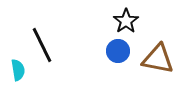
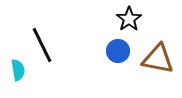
black star: moved 3 px right, 2 px up
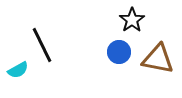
black star: moved 3 px right, 1 px down
blue circle: moved 1 px right, 1 px down
cyan semicircle: rotated 70 degrees clockwise
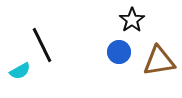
brown triangle: moved 1 px right, 2 px down; rotated 20 degrees counterclockwise
cyan semicircle: moved 2 px right, 1 px down
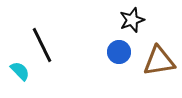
black star: rotated 15 degrees clockwise
cyan semicircle: rotated 105 degrees counterclockwise
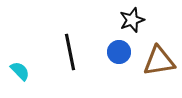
black line: moved 28 px right, 7 px down; rotated 15 degrees clockwise
